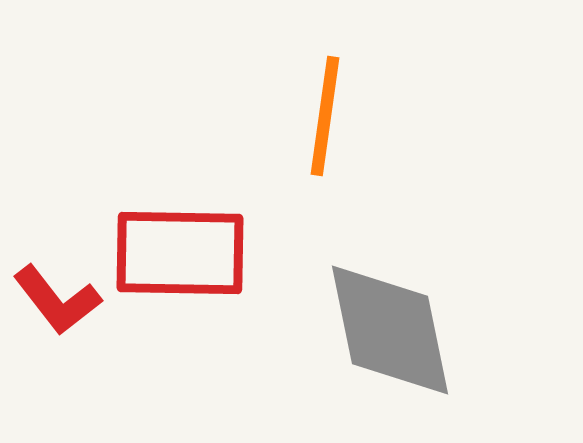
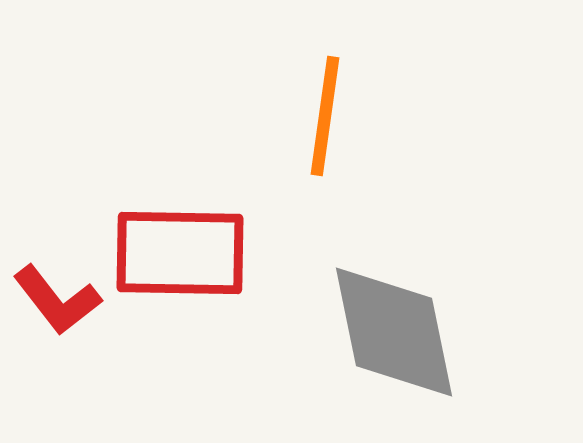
gray diamond: moved 4 px right, 2 px down
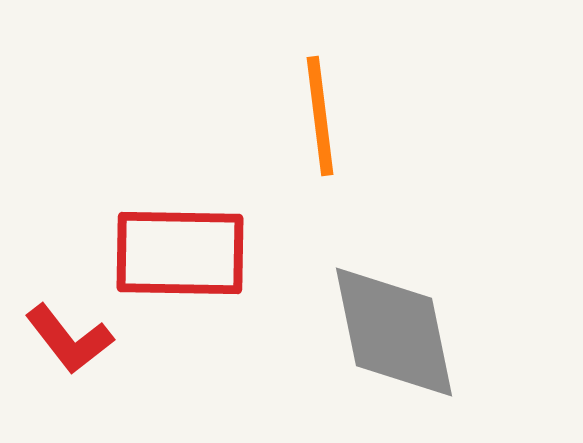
orange line: moved 5 px left; rotated 15 degrees counterclockwise
red L-shape: moved 12 px right, 39 px down
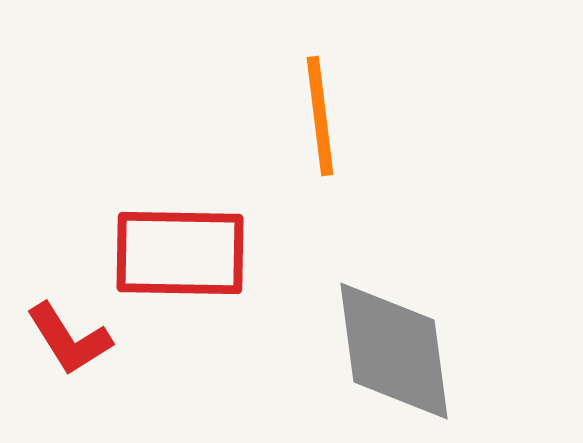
gray diamond: moved 19 px down; rotated 4 degrees clockwise
red L-shape: rotated 6 degrees clockwise
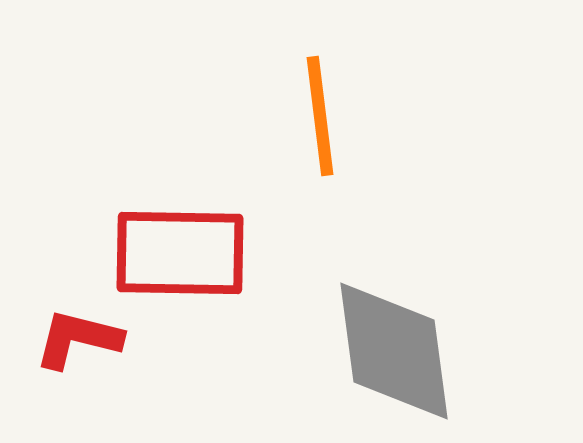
red L-shape: moved 9 px right; rotated 136 degrees clockwise
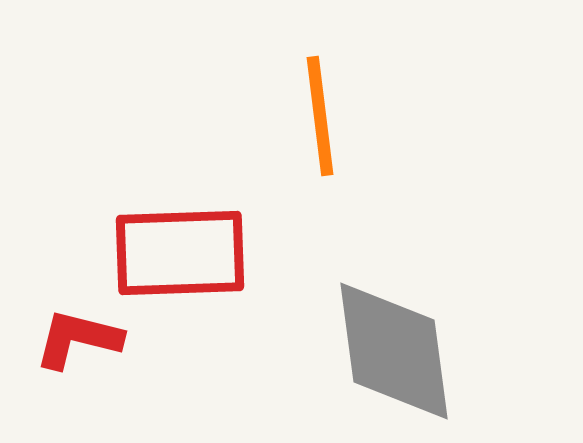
red rectangle: rotated 3 degrees counterclockwise
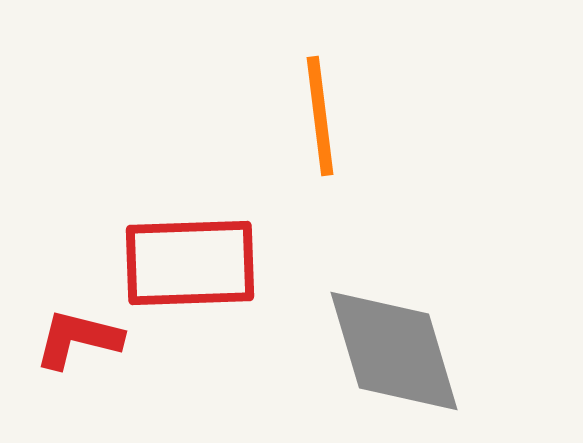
red rectangle: moved 10 px right, 10 px down
gray diamond: rotated 9 degrees counterclockwise
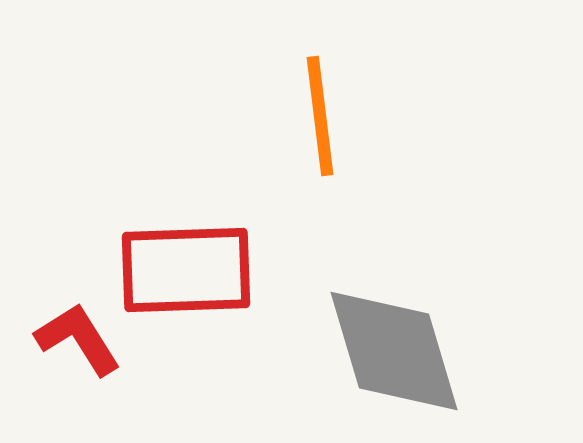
red rectangle: moved 4 px left, 7 px down
red L-shape: rotated 44 degrees clockwise
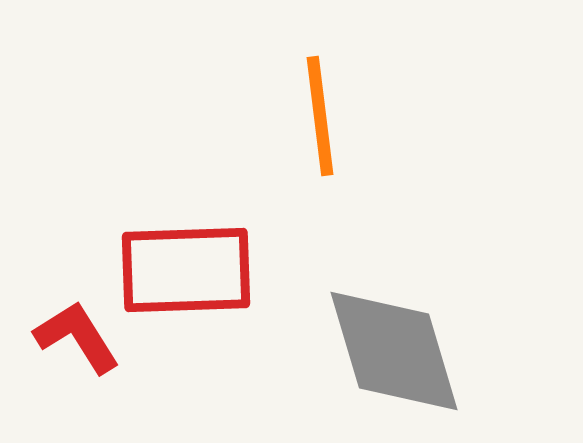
red L-shape: moved 1 px left, 2 px up
